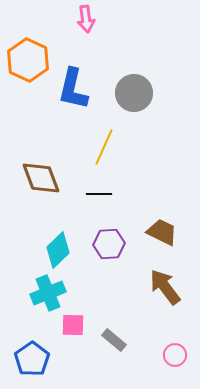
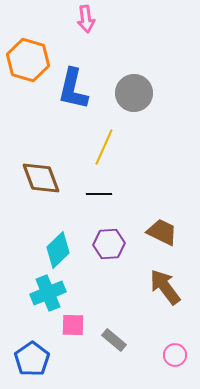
orange hexagon: rotated 9 degrees counterclockwise
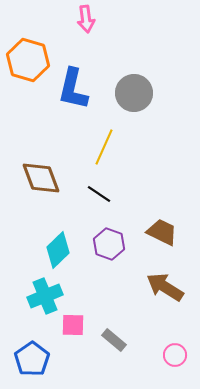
black line: rotated 35 degrees clockwise
purple hexagon: rotated 24 degrees clockwise
brown arrow: rotated 21 degrees counterclockwise
cyan cross: moved 3 px left, 3 px down
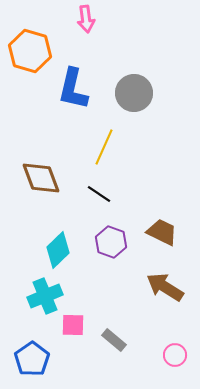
orange hexagon: moved 2 px right, 9 px up
purple hexagon: moved 2 px right, 2 px up
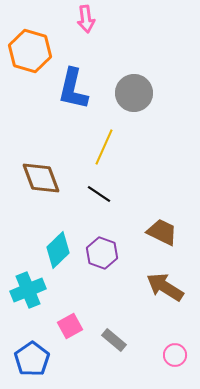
purple hexagon: moved 9 px left, 11 px down
cyan cross: moved 17 px left, 6 px up
pink square: moved 3 px left, 1 px down; rotated 30 degrees counterclockwise
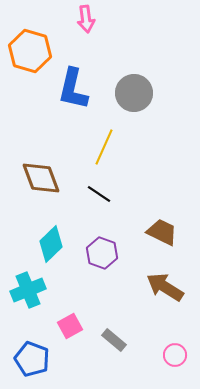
cyan diamond: moved 7 px left, 6 px up
blue pentagon: rotated 16 degrees counterclockwise
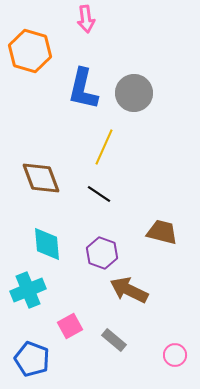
blue L-shape: moved 10 px right
brown trapezoid: rotated 12 degrees counterclockwise
cyan diamond: moved 4 px left; rotated 51 degrees counterclockwise
brown arrow: moved 36 px left, 3 px down; rotated 6 degrees counterclockwise
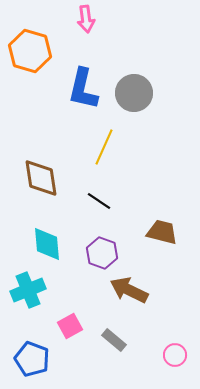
brown diamond: rotated 12 degrees clockwise
black line: moved 7 px down
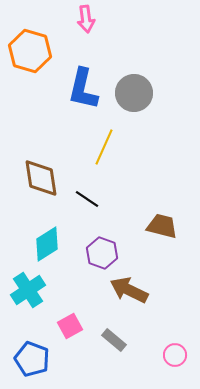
black line: moved 12 px left, 2 px up
brown trapezoid: moved 6 px up
cyan diamond: rotated 63 degrees clockwise
cyan cross: rotated 12 degrees counterclockwise
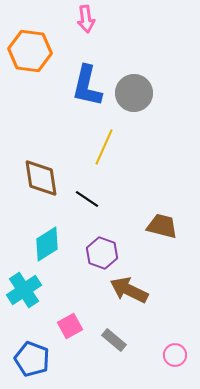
orange hexagon: rotated 9 degrees counterclockwise
blue L-shape: moved 4 px right, 3 px up
cyan cross: moved 4 px left
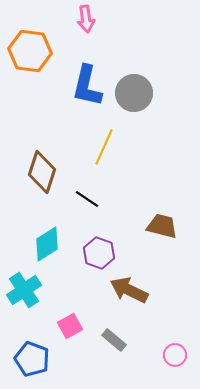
brown diamond: moved 1 px right, 6 px up; rotated 27 degrees clockwise
purple hexagon: moved 3 px left
